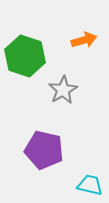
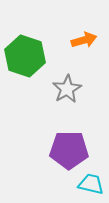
gray star: moved 4 px right, 1 px up
purple pentagon: moved 25 px right; rotated 12 degrees counterclockwise
cyan trapezoid: moved 1 px right, 1 px up
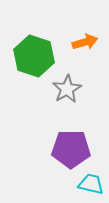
orange arrow: moved 1 px right, 2 px down
green hexagon: moved 9 px right
purple pentagon: moved 2 px right, 1 px up
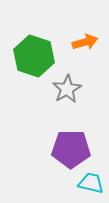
cyan trapezoid: moved 1 px up
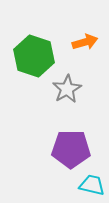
cyan trapezoid: moved 1 px right, 2 px down
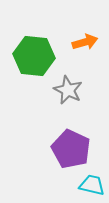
green hexagon: rotated 12 degrees counterclockwise
gray star: moved 1 px right, 1 px down; rotated 16 degrees counterclockwise
purple pentagon: rotated 24 degrees clockwise
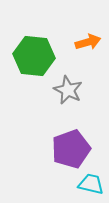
orange arrow: moved 3 px right
purple pentagon: rotated 27 degrees clockwise
cyan trapezoid: moved 1 px left, 1 px up
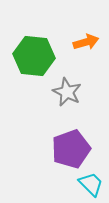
orange arrow: moved 2 px left
gray star: moved 1 px left, 2 px down
cyan trapezoid: rotated 32 degrees clockwise
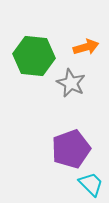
orange arrow: moved 5 px down
gray star: moved 4 px right, 9 px up
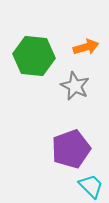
gray star: moved 4 px right, 3 px down
cyan trapezoid: moved 2 px down
